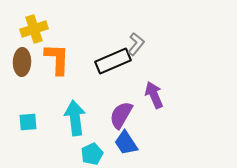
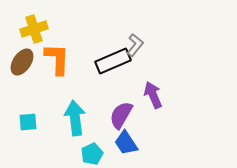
gray L-shape: moved 1 px left, 1 px down
brown ellipse: rotated 32 degrees clockwise
purple arrow: moved 1 px left
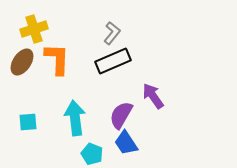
gray L-shape: moved 23 px left, 12 px up
purple arrow: moved 1 px down; rotated 12 degrees counterclockwise
cyan pentagon: rotated 25 degrees counterclockwise
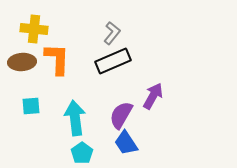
yellow cross: rotated 24 degrees clockwise
brown ellipse: rotated 52 degrees clockwise
purple arrow: rotated 64 degrees clockwise
cyan square: moved 3 px right, 16 px up
cyan pentagon: moved 10 px left, 1 px up; rotated 15 degrees clockwise
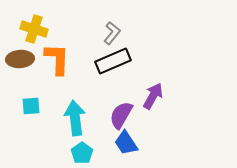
yellow cross: rotated 12 degrees clockwise
brown ellipse: moved 2 px left, 3 px up
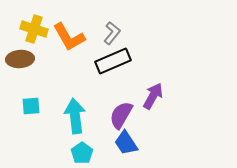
orange L-shape: moved 12 px right, 22 px up; rotated 148 degrees clockwise
cyan arrow: moved 2 px up
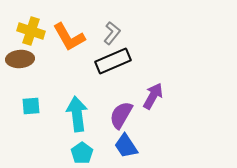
yellow cross: moved 3 px left, 2 px down
cyan arrow: moved 2 px right, 2 px up
blue trapezoid: moved 3 px down
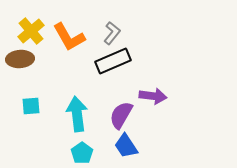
yellow cross: rotated 32 degrees clockwise
purple arrow: rotated 68 degrees clockwise
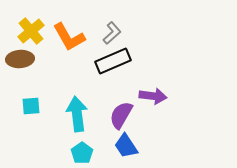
gray L-shape: rotated 10 degrees clockwise
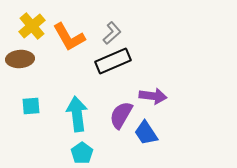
yellow cross: moved 1 px right, 5 px up
blue trapezoid: moved 20 px right, 13 px up
